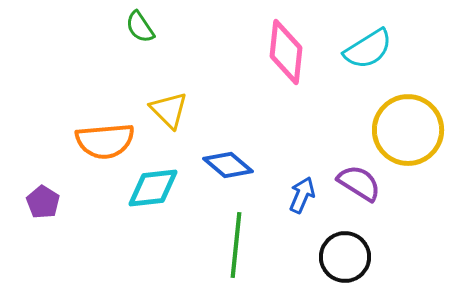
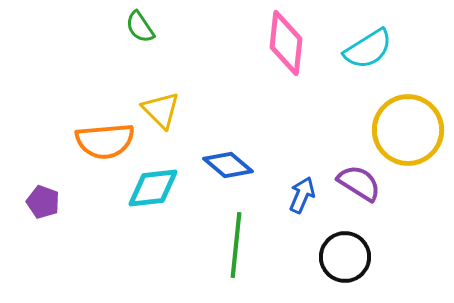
pink diamond: moved 9 px up
yellow triangle: moved 8 px left
purple pentagon: rotated 12 degrees counterclockwise
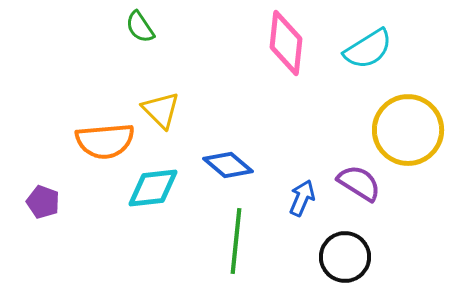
blue arrow: moved 3 px down
green line: moved 4 px up
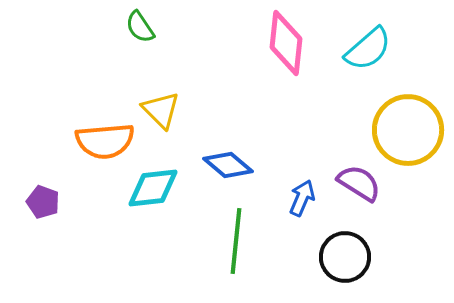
cyan semicircle: rotated 9 degrees counterclockwise
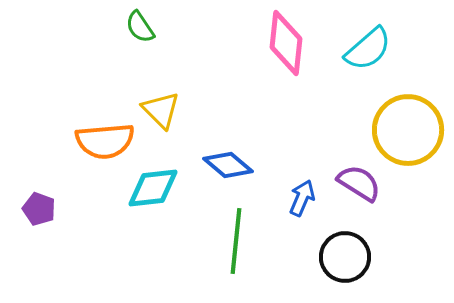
purple pentagon: moved 4 px left, 7 px down
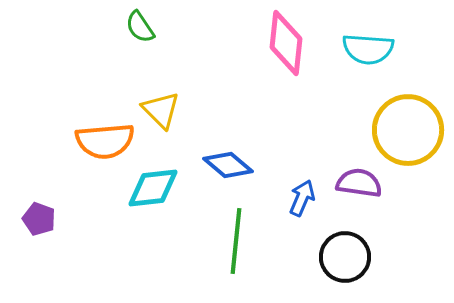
cyan semicircle: rotated 45 degrees clockwise
purple semicircle: rotated 24 degrees counterclockwise
purple pentagon: moved 10 px down
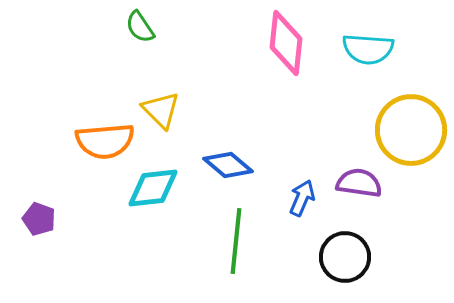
yellow circle: moved 3 px right
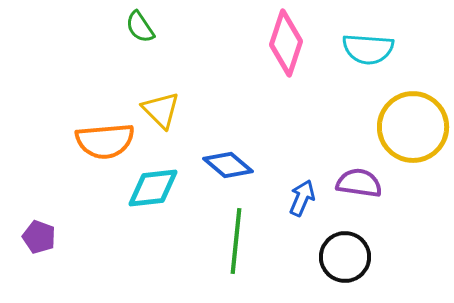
pink diamond: rotated 12 degrees clockwise
yellow circle: moved 2 px right, 3 px up
purple pentagon: moved 18 px down
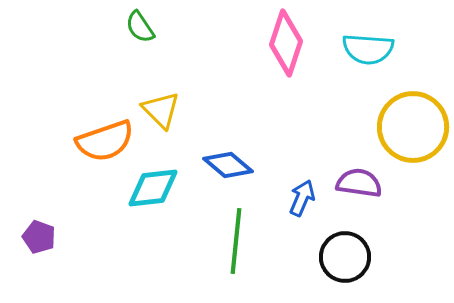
orange semicircle: rotated 14 degrees counterclockwise
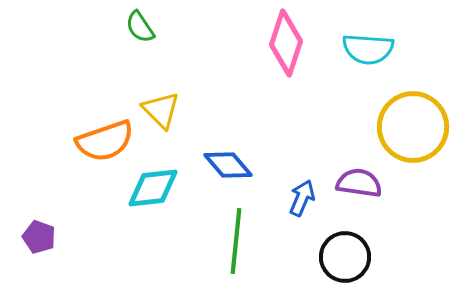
blue diamond: rotated 9 degrees clockwise
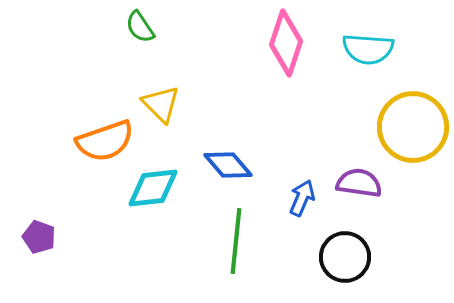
yellow triangle: moved 6 px up
